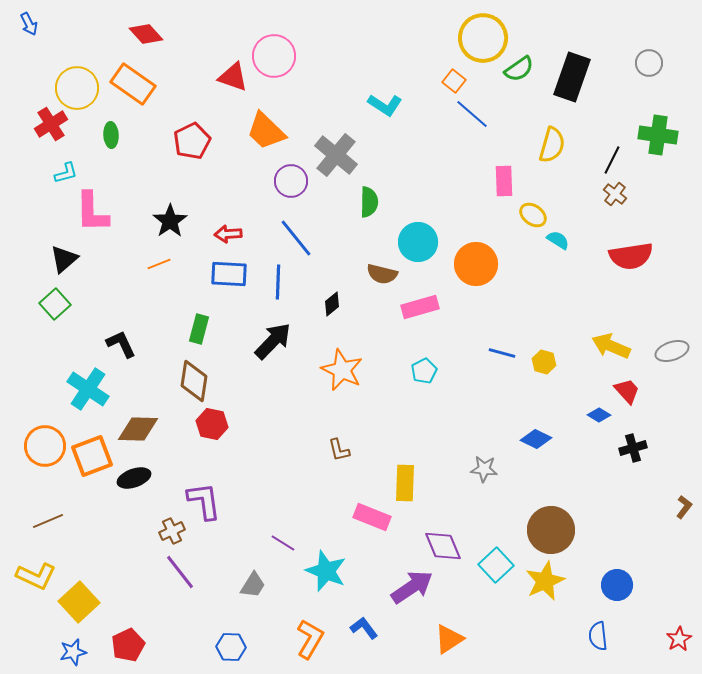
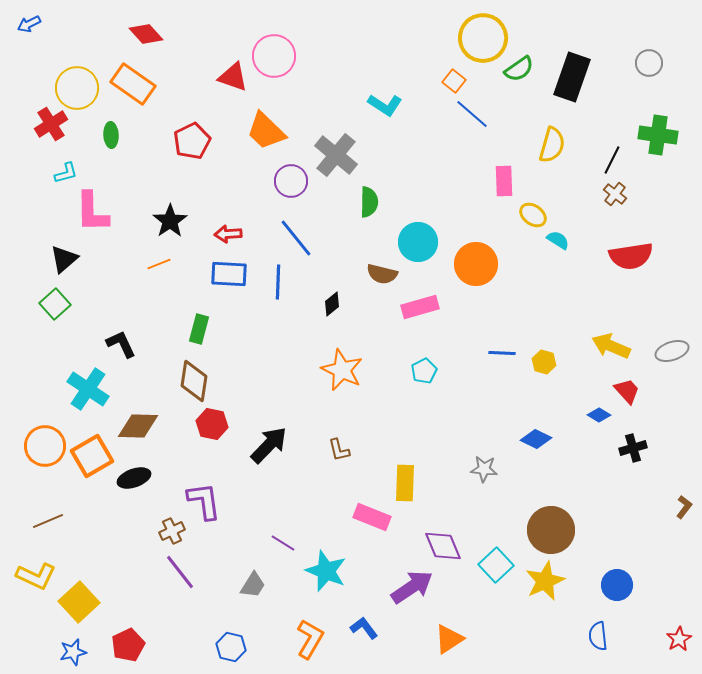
blue arrow at (29, 24): rotated 90 degrees clockwise
black arrow at (273, 341): moved 4 px left, 104 px down
blue line at (502, 353): rotated 12 degrees counterclockwise
brown diamond at (138, 429): moved 3 px up
orange square at (92, 456): rotated 9 degrees counterclockwise
blue hexagon at (231, 647): rotated 12 degrees clockwise
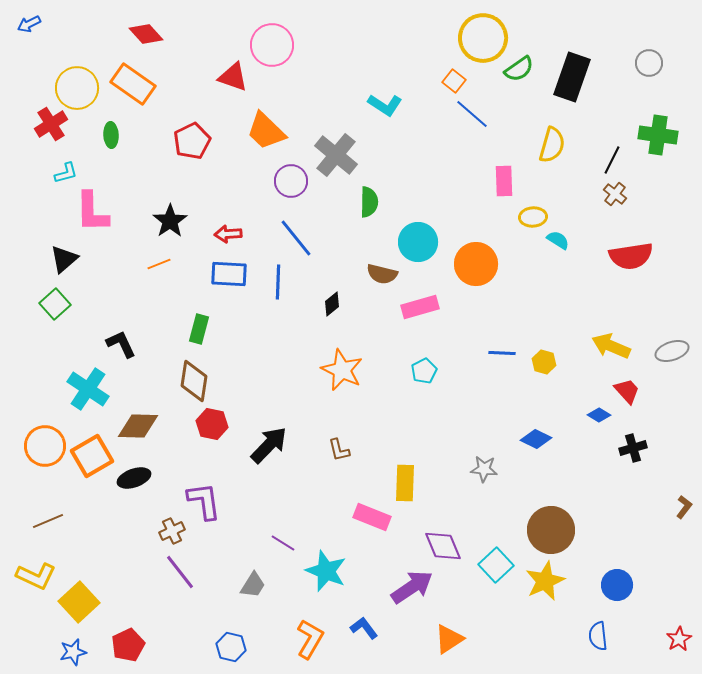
pink circle at (274, 56): moved 2 px left, 11 px up
yellow ellipse at (533, 215): moved 2 px down; rotated 40 degrees counterclockwise
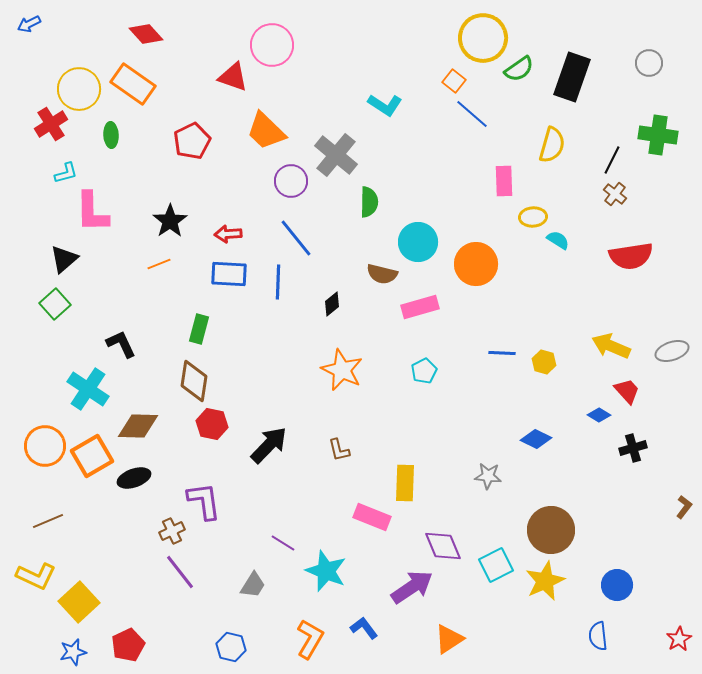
yellow circle at (77, 88): moved 2 px right, 1 px down
gray star at (484, 469): moved 4 px right, 7 px down
cyan square at (496, 565): rotated 16 degrees clockwise
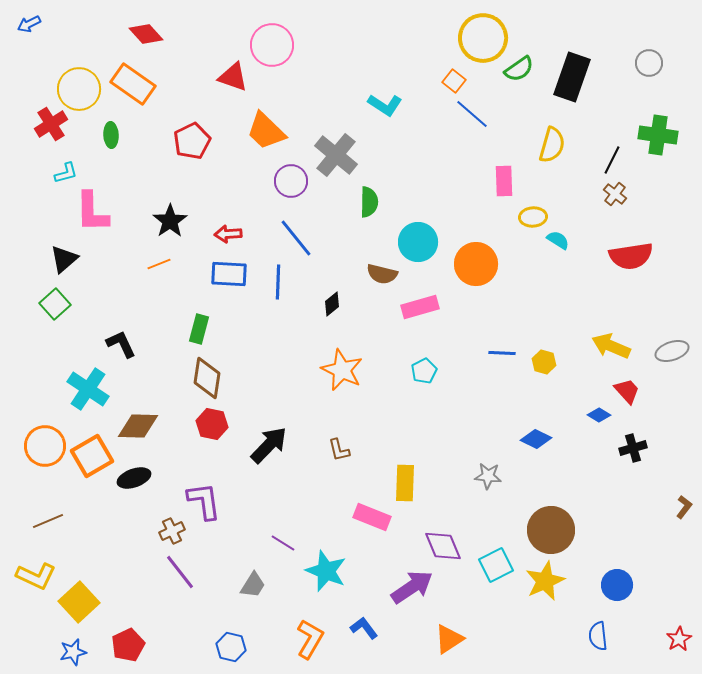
brown diamond at (194, 381): moved 13 px right, 3 px up
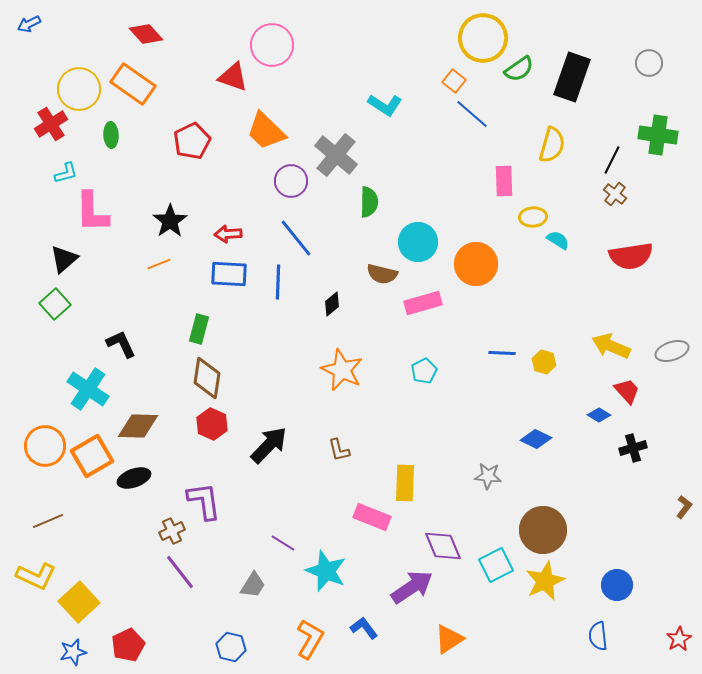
pink rectangle at (420, 307): moved 3 px right, 4 px up
red hexagon at (212, 424): rotated 12 degrees clockwise
brown circle at (551, 530): moved 8 px left
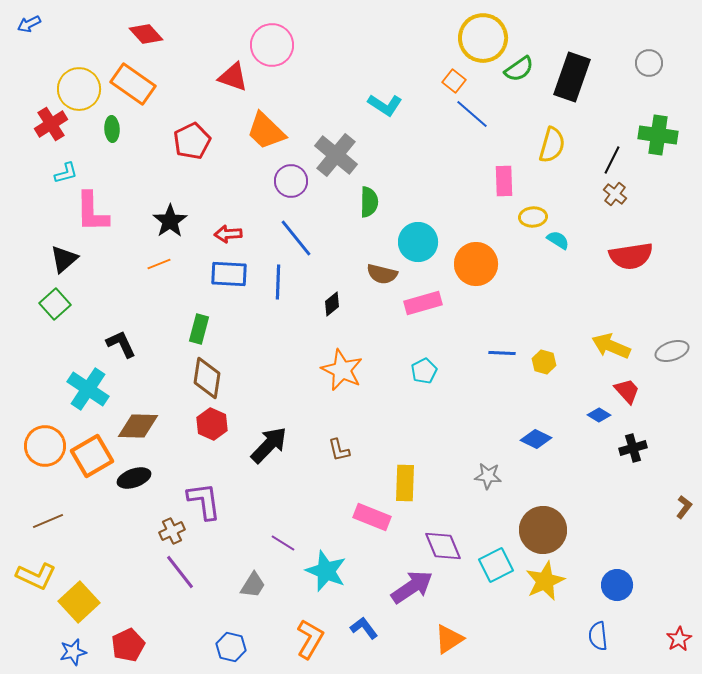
green ellipse at (111, 135): moved 1 px right, 6 px up
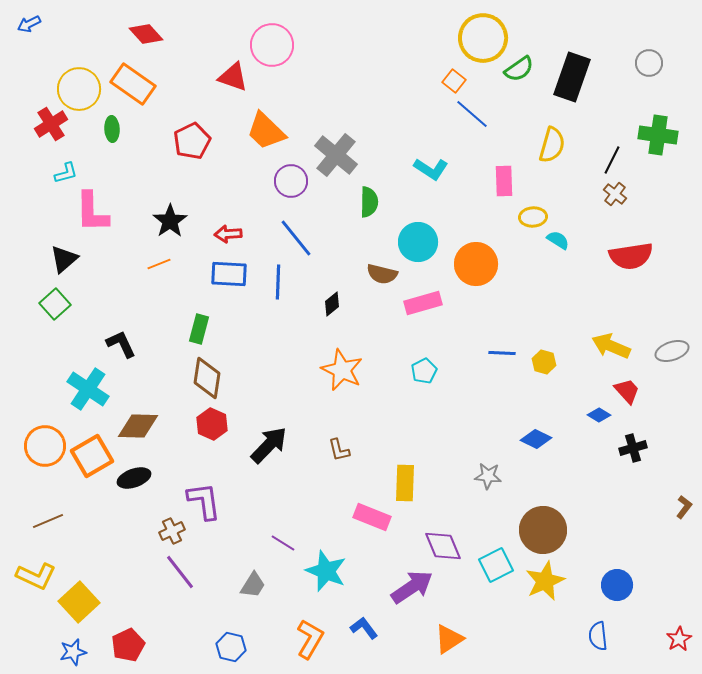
cyan L-shape at (385, 105): moved 46 px right, 64 px down
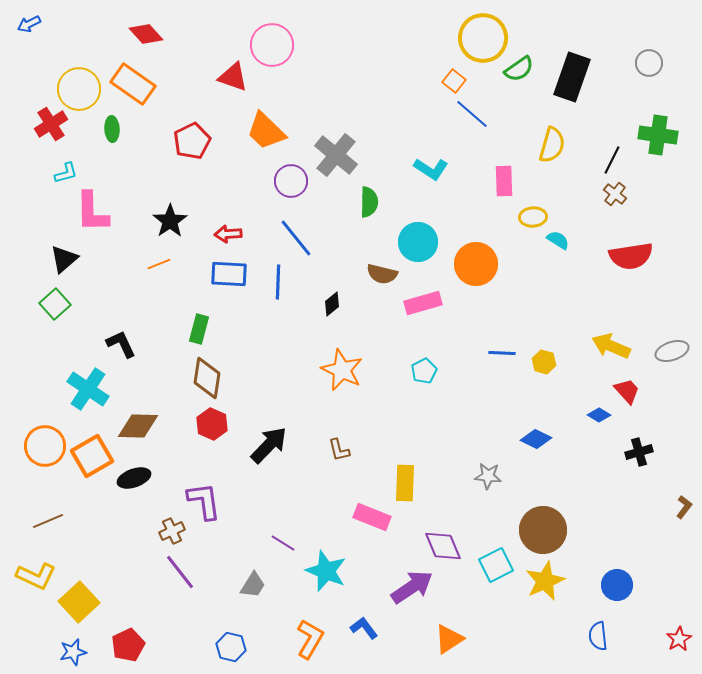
black cross at (633, 448): moved 6 px right, 4 px down
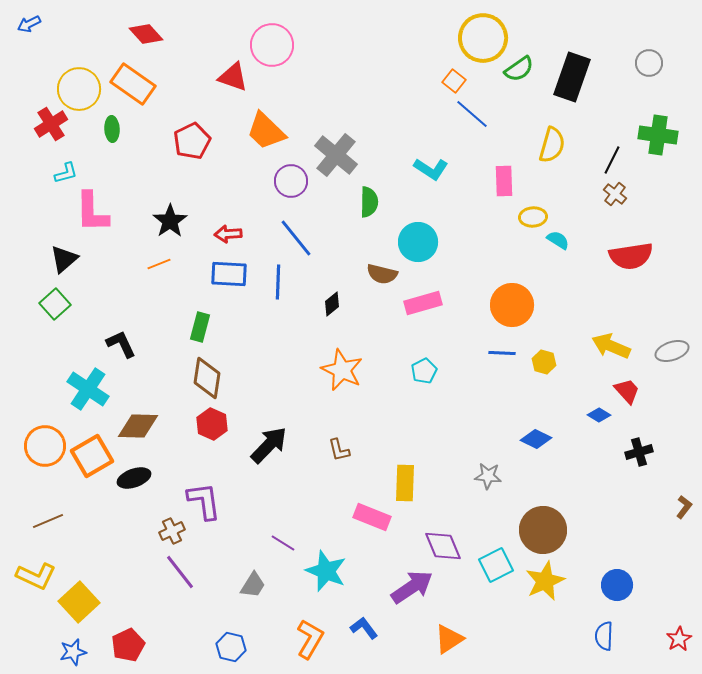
orange circle at (476, 264): moved 36 px right, 41 px down
green rectangle at (199, 329): moved 1 px right, 2 px up
blue semicircle at (598, 636): moved 6 px right; rotated 8 degrees clockwise
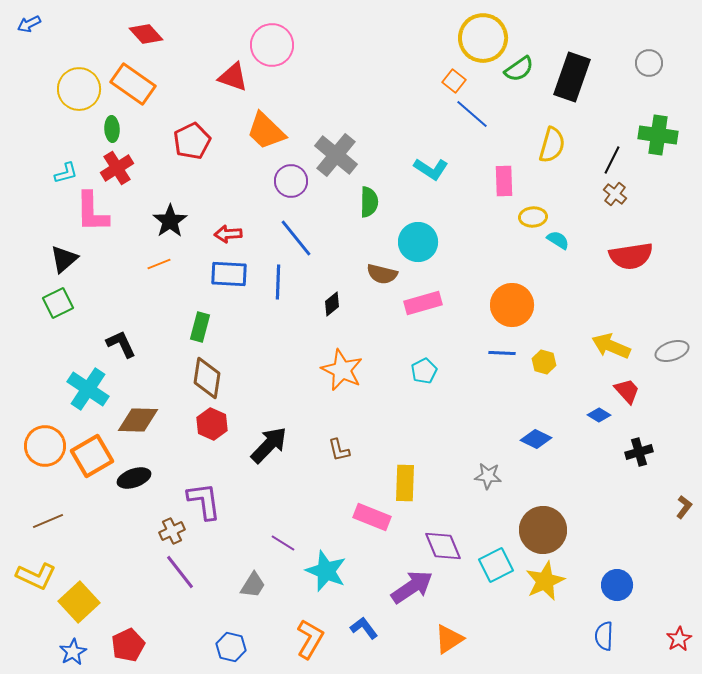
red cross at (51, 124): moved 66 px right, 44 px down
green square at (55, 304): moved 3 px right, 1 px up; rotated 16 degrees clockwise
brown diamond at (138, 426): moved 6 px up
blue star at (73, 652): rotated 16 degrees counterclockwise
